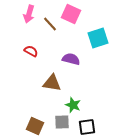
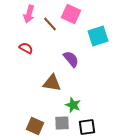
cyan square: moved 2 px up
red semicircle: moved 5 px left, 3 px up
purple semicircle: rotated 36 degrees clockwise
gray square: moved 1 px down
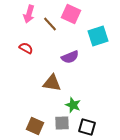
purple semicircle: moved 1 px left, 2 px up; rotated 108 degrees clockwise
black square: rotated 24 degrees clockwise
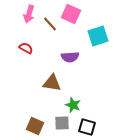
purple semicircle: rotated 18 degrees clockwise
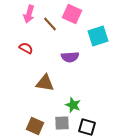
pink square: moved 1 px right
brown triangle: moved 7 px left
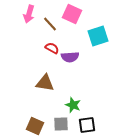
red semicircle: moved 26 px right
gray square: moved 1 px left, 1 px down
black square: moved 2 px up; rotated 24 degrees counterclockwise
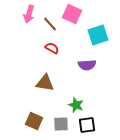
cyan square: moved 1 px up
purple semicircle: moved 17 px right, 8 px down
green star: moved 3 px right
brown square: moved 1 px left, 5 px up
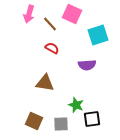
black square: moved 5 px right, 6 px up
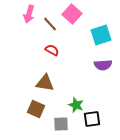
pink square: rotated 18 degrees clockwise
cyan square: moved 3 px right
red semicircle: moved 2 px down
purple semicircle: moved 16 px right
brown square: moved 2 px right, 12 px up
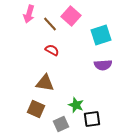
pink square: moved 1 px left, 2 px down
gray square: rotated 21 degrees counterclockwise
